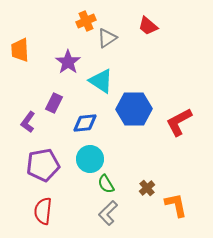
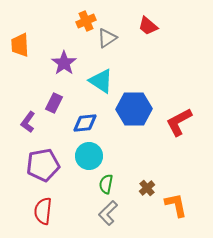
orange trapezoid: moved 5 px up
purple star: moved 4 px left, 1 px down
cyan circle: moved 1 px left, 3 px up
green semicircle: rotated 42 degrees clockwise
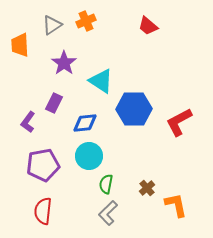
gray triangle: moved 55 px left, 13 px up
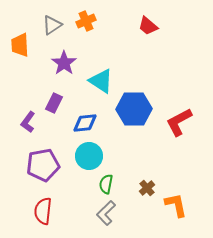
gray L-shape: moved 2 px left
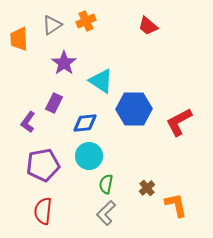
orange trapezoid: moved 1 px left, 6 px up
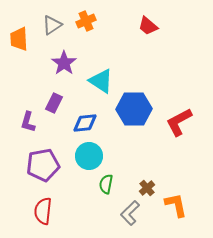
purple L-shape: rotated 20 degrees counterclockwise
gray L-shape: moved 24 px right
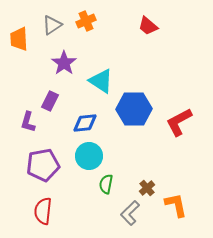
purple rectangle: moved 4 px left, 2 px up
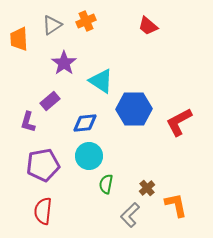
purple rectangle: rotated 24 degrees clockwise
gray L-shape: moved 2 px down
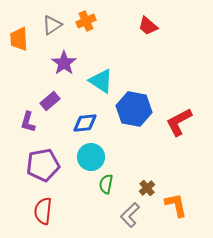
blue hexagon: rotated 12 degrees clockwise
cyan circle: moved 2 px right, 1 px down
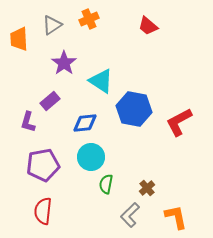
orange cross: moved 3 px right, 2 px up
orange L-shape: moved 12 px down
